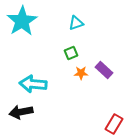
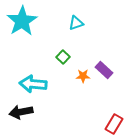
green square: moved 8 px left, 4 px down; rotated 24 degrees counterclockwise
orange star: moved 2 px right, 3 px down
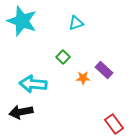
cyan star: rotated 20 degrees counterclockwise
orange star: moved 2 px down
red rectangle: rotated 66 degrees counterclockwise
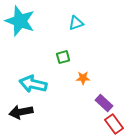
cyan star: moved 2 px left
green square: rotated 32 degrees clockwise
purple rectangle: moved 33 px down
cyan arrow: rotated 8 degrees clockwise
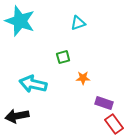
cyan triangle: moved 2 px right
purple rectangle: rotated 24 degrees counterclockwise
black arrow: moved 4 px left, 4 px down
